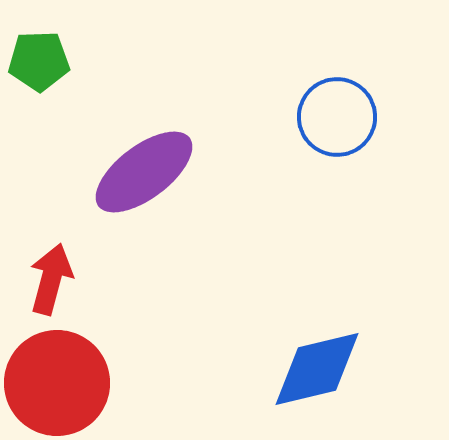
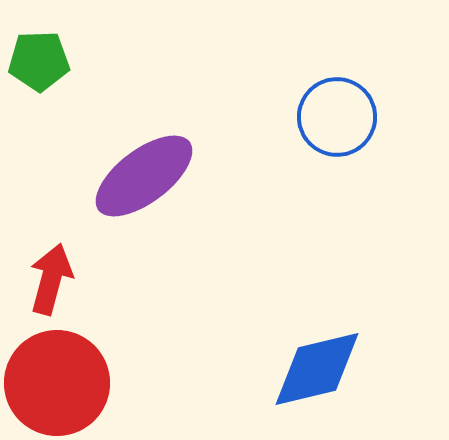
purple ellipse: moved 4 px down
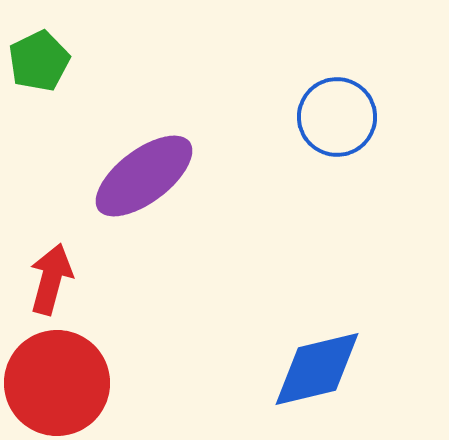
green pentagon: rotated 24 degrees counterclockwise
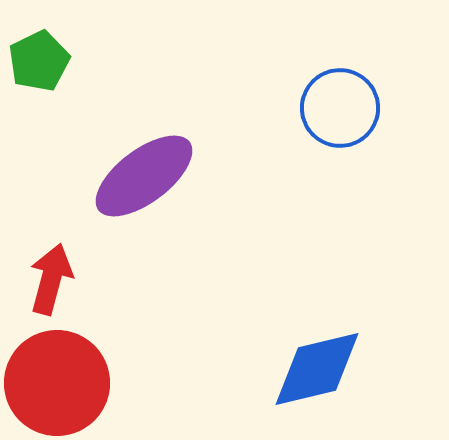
blue circle: moved 3 px right, 9 px up
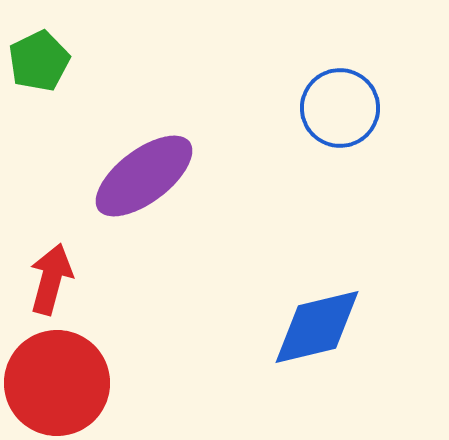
blue diamond: moved 42 px up
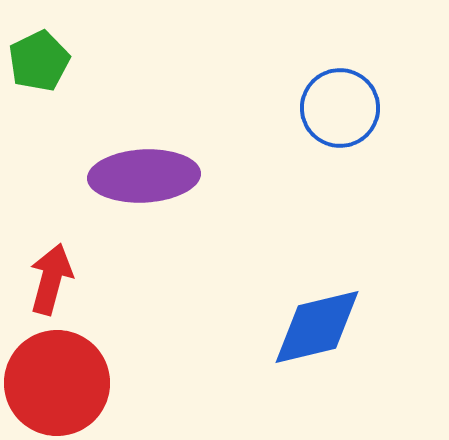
purple ellipse: rotated 34 degrees clockwise
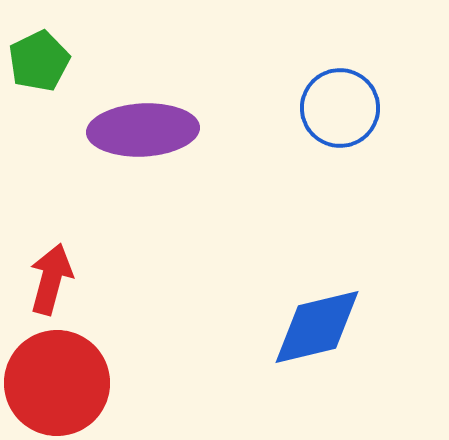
purple ellipse: moved 1 px left, 46 px up
